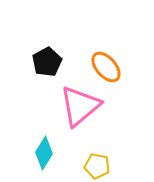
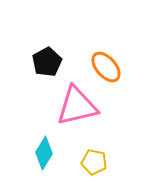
pink triangle: moved 3 px left; rotated 27 degrees clockwise
yellow pentagon: moved 3 px left, 4 px up
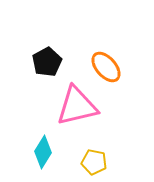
cyan diamond: moved 1 px left, 1 px up
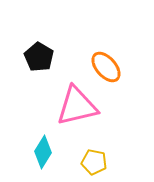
black pentagon: moved 8 px left, 5 px up; rotated 12 degrees counterclockwise
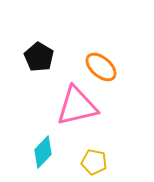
orange ellipse: moved 5 px left; rotated 8 degrees counterclockwise
cyan diamond: rotated 12 degrees clockwise
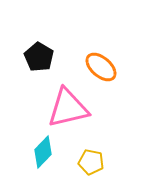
pink triangle: moved 9 px left, 2 px down
yellow pentagon: moved 3 px left
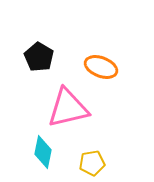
orange ellipse: rotated 20 degrees counterclockwise
cyan diamond: rotated 32 degrees counterclockwise
yellow pentagon: moved 1 px right, 1 px down; rotated 20 degrees counterclockwise
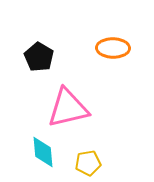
orange ellipse: moved 12 px right, 19 px up; rotated 20 degrees counterclockwise
cyan diamond: rotated 16 degrees counterclockwise
yellow pentagon: moved 4 px left
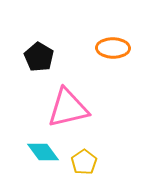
cyan diamond: rotated 32 degrees counterclockwise
yellow pentagon: moved 4 px left, 1 px up; rotated 25 degrees counterclockwise
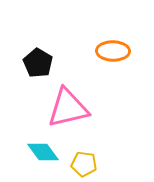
orange ellipse: moved 3 px down
black pentagon: moved 1 px left, 6 px down
yellow pentagon: moved 2 px down; rotated 30 degrees counterclockwise
